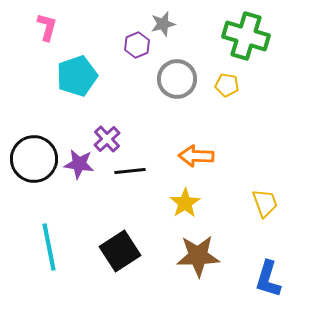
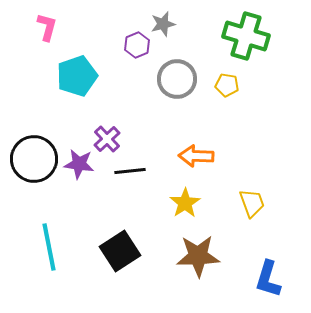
yellow trapezoid: moved 13 px left
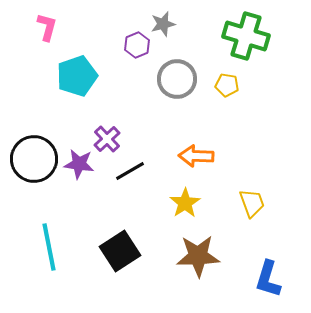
black line: rotated 24 degrees counterclockwise
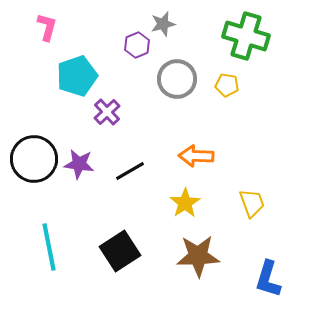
purple cross: moved 27 px up
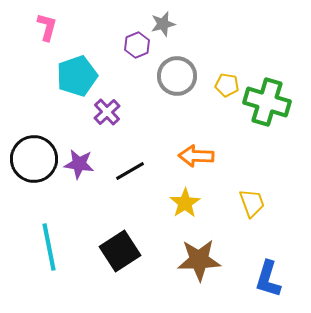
green cross: moved 21 px right, 66 px down
gray circle: moved 3 px up
brown star: moved 1 px right, 4 px down
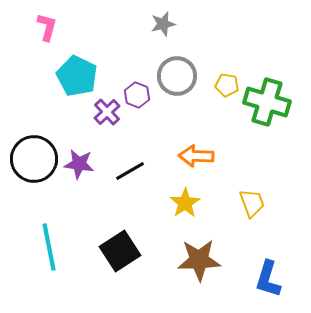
purple hexagon: moved 50 px down; rotated 15 degrees counterclockwise
cyan pentagon: rotated 27 degrees counterclockwise
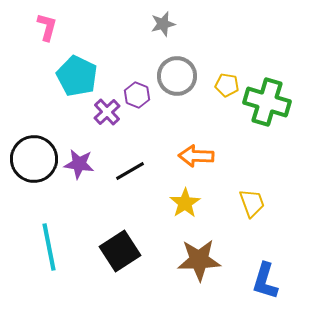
blue L-shape: moved 3 px left, 2 px down
